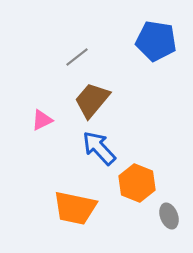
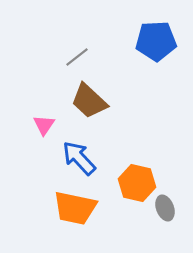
blue pentagon: rotated 12 degrees counterclockwise
brown trapezoid: moved 3 px left, 1 px down; rotated 87 degrees counterclockwise
pink triangle: moved 2 px right, 5 px down; rotated 30 degrees counterclockwise
blue arrow: moved 20 px left, 10 px down
orange hexagon: rotated 9 degrees counterclockwise
gray ellipse: moved 4 px left, 8 px up
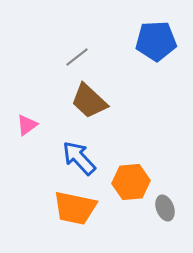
pink triangle: moved 17 px left; rotated 20 degrees clockwise
orange hexagon: moved 6 px left, 1 px up; rotated 18 degrees counterclockwise
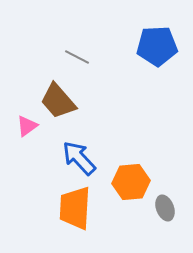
blue pentagon: moved 1 px right, 5 px down
gray line: rotated 65 degrees clockwise
brown trapezoid: moved 31 px left; rotated 6 degrees clockwise
pink triangle: moved 1 px down
orange trapezoid: rotated 81 degrees clockwise
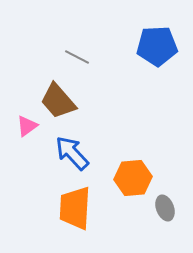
blue arrow: moved 7 px left, 5 px up
orange hexagon: moved 2 px right, 4 px up
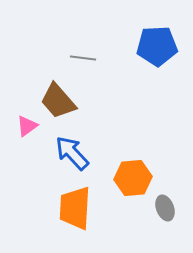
gray line: moved 6 px right, 1 px down; rotated 20 degrees counterclockwise
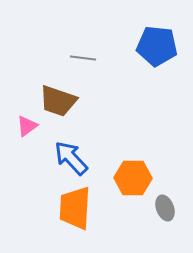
blue pentagon: rotated 9 degrees clockwise
brown trapezoid: rotated 30 degrees counterclockwise
blue arrow: moved 1 px left, 5 px down
orange hexagon: rotated 6 degrees clockwise
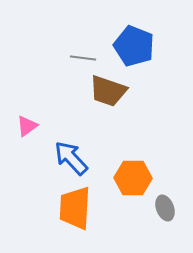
blue pentagon: moved 23 px left; rotated 15 degrees clockwise
brown trapezoid: moved 50 px right, 10 px up
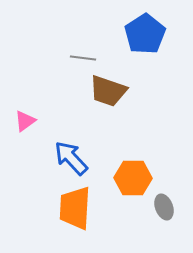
blue pentagon: moved 11 px right, 12 px up; rotated 18 degrees clockwise
pink triangle: moved 2 px left, 5 px up
gray ellipse: moved 1 px left, 1 px up
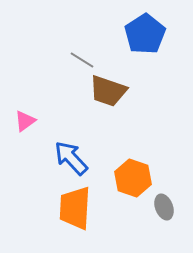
gray line: moved 1 px left, 2 px down; rotated 25 degrees clockwise
orange hexagon: rotated 18 degrees clockwise
